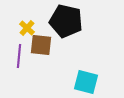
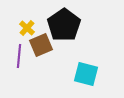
black pentagon: moved 2 px left, 4 px down; rotated 24 degrees clockwise
brown square: rotated 30 degrees counterclockwise
cyan square: moved 8 px up
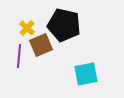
black pentagon: rotated 24 degrees counterclockwise
cyan square: rotated 25 degrees counterclockwise
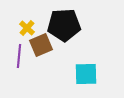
black pentagon: rotated 16 degrees counterclockwise
cyan square: rotated 10 degrees clockwise
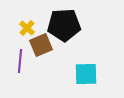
purple line: moved 1 px right, 5 px down
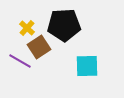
brown square: moved 2 px left, 2 px down; rotated 10 degrees counterclockwise
purple line: rotated 65 degrees counterclockwise
cyan square: moved 1 px right, 8 px up
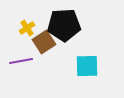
yellow cross: rotated 14 degrees clockwise
brown square: moved 5 px right, 5 px up
purple line: moved 1 px right; rotated 40 degrees counterclockwise
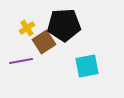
cyan square: rotated 10 degrees counterclockwise
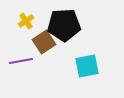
yellow cross: moved 1 px left, 7 px up
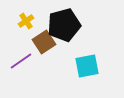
black pentagon: rotated 12 degrees counterclockwise
purple line: rotated 25 degrees counterclockwise
